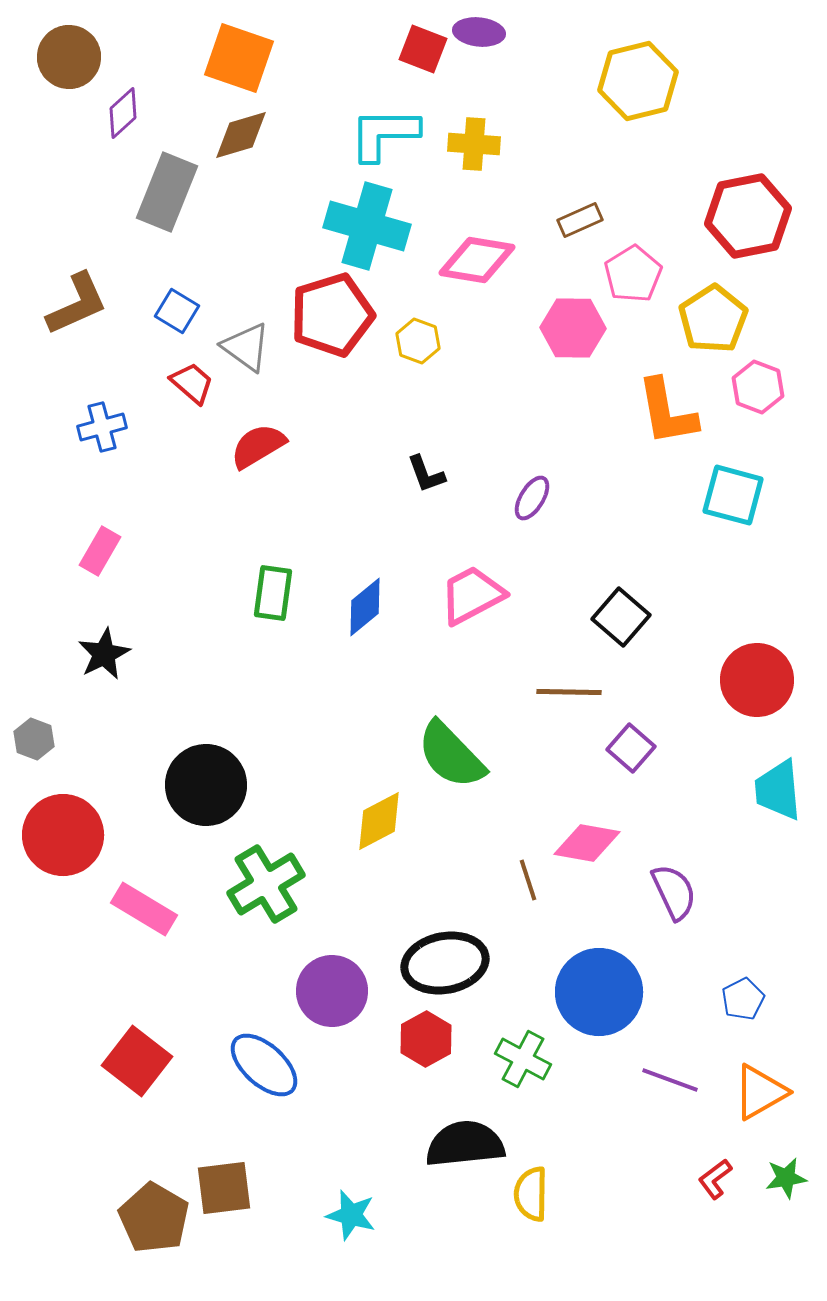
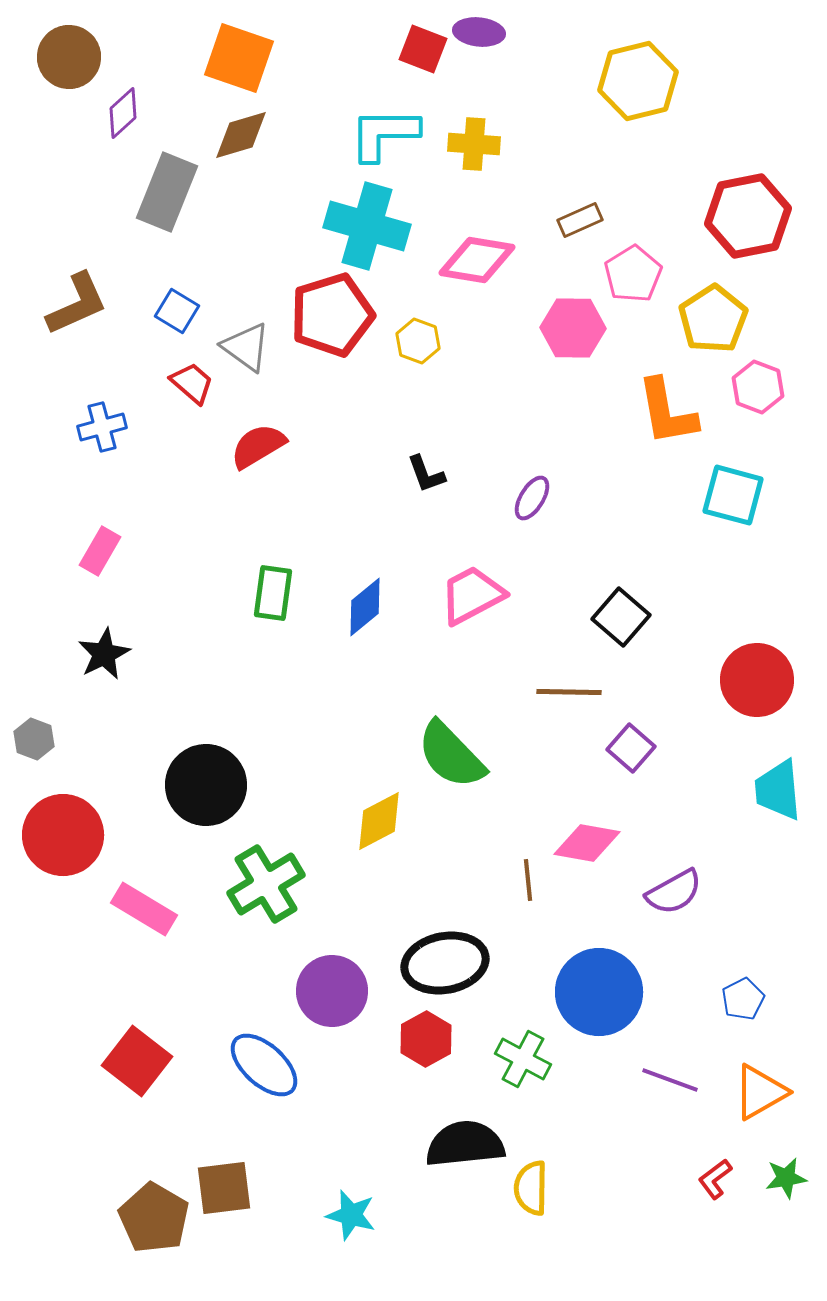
brown line at (528, 880): rotated 12 degrees clockwise
purple semicircle at (674, 892): rotated 86 degrees clockwise
yellow semicircle at (531, 1194): moved 6 px up
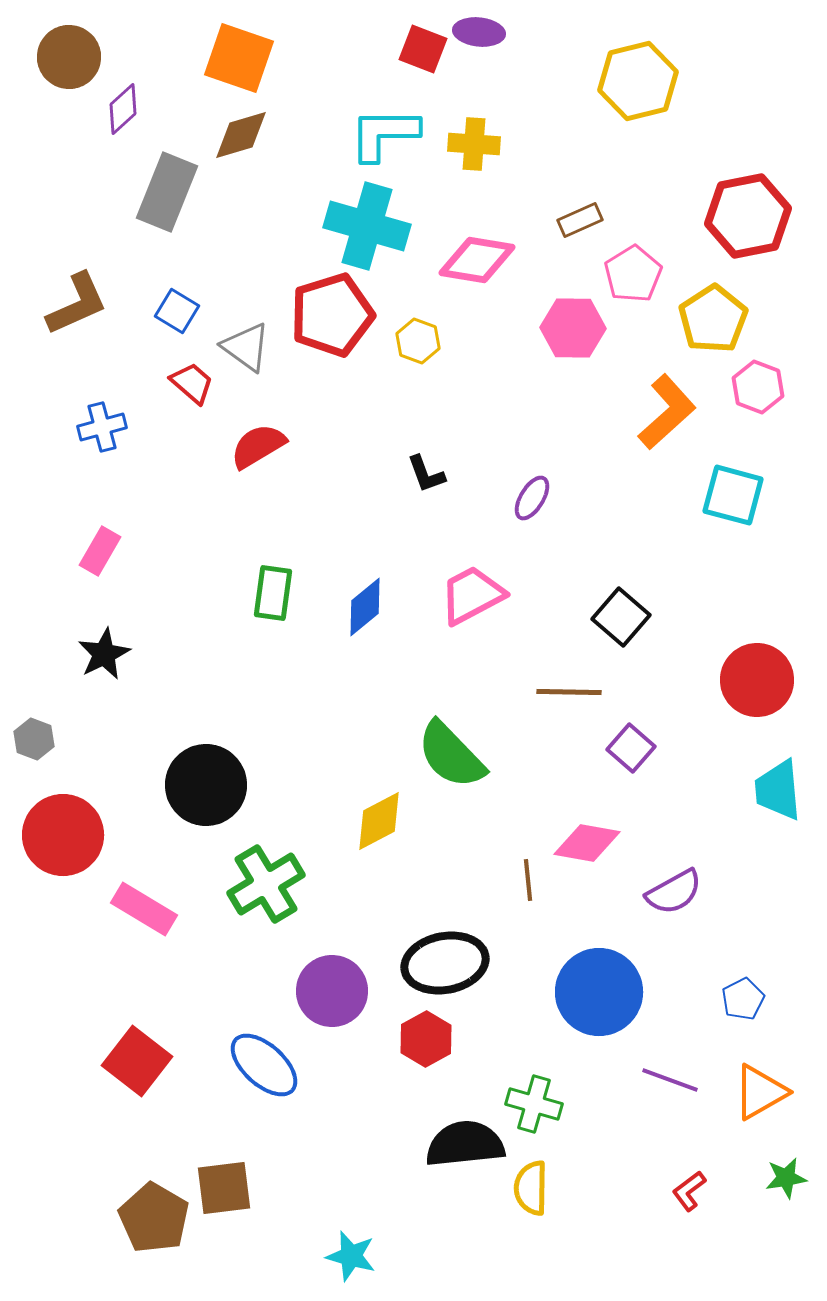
purple diamond at (123, 113): moved 4 px up
orange L-shape at (667, 412): rotated 122 degrees counterclockwise
green cross at (523, 1059): moved 11 px right, 45 px down; rotated 12 degrees counterclockwise
red L-shape at (715, 1179): moved 26 px left, 12 px down
cyan star at (351, 1215): moved 41 px down
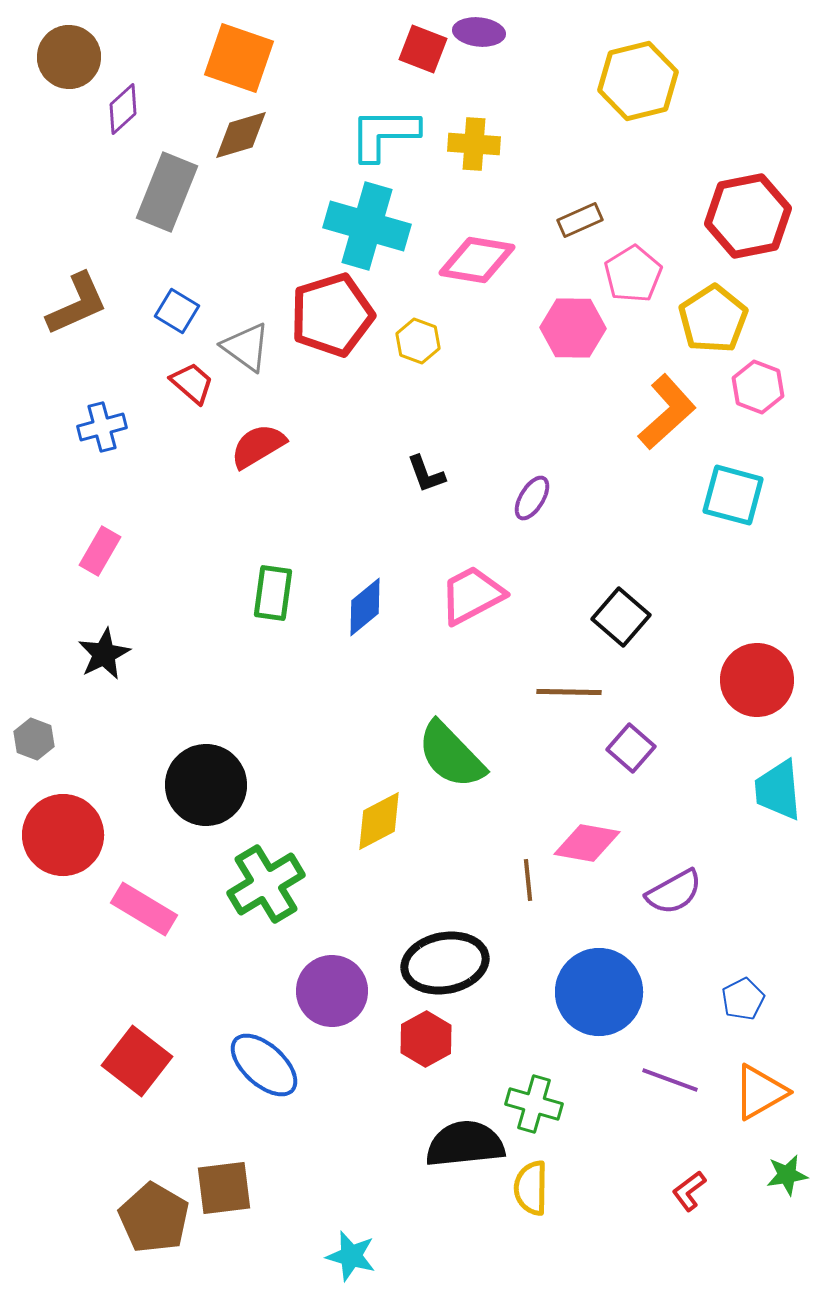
green star at (786, 1178): moved 1 px right, 3 px up
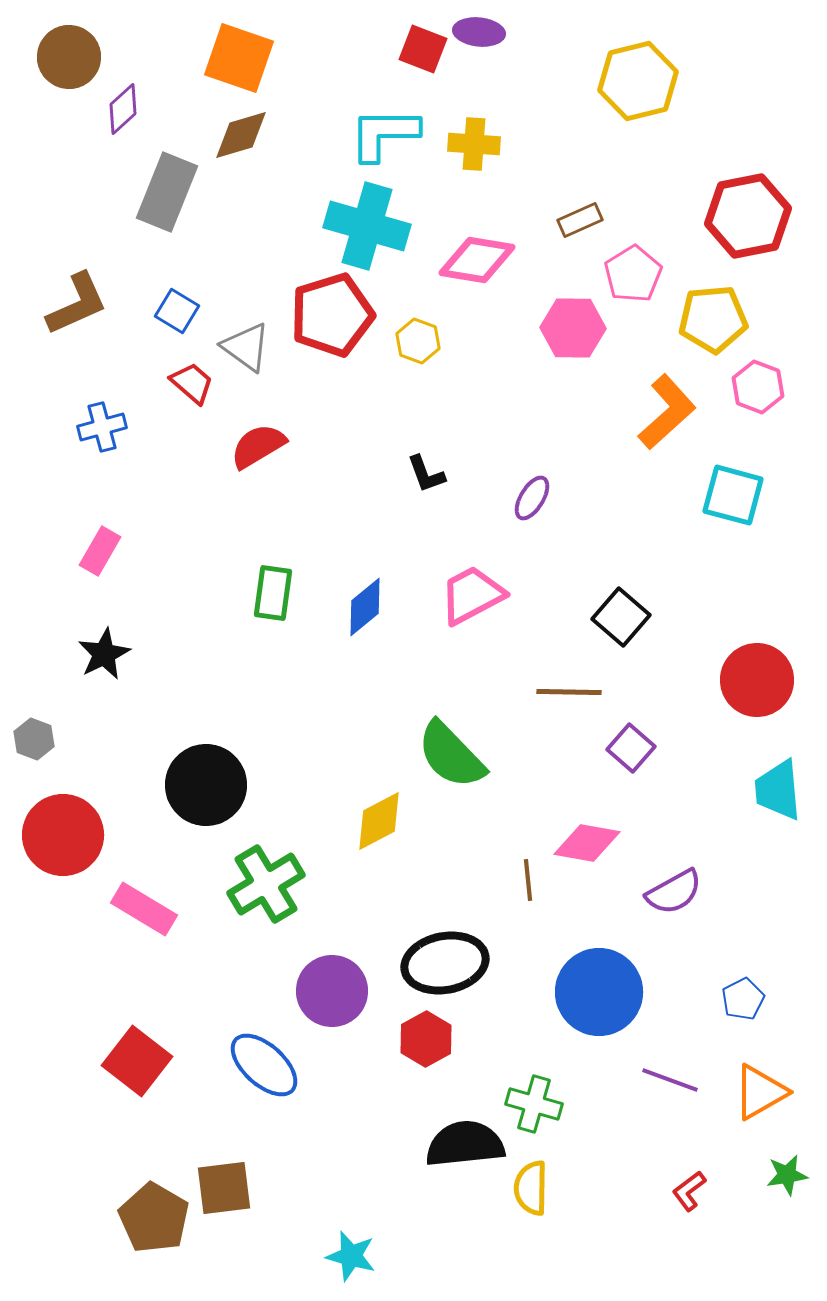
yellow pentagon at (713, 319): rotated 28 degrees clockwise
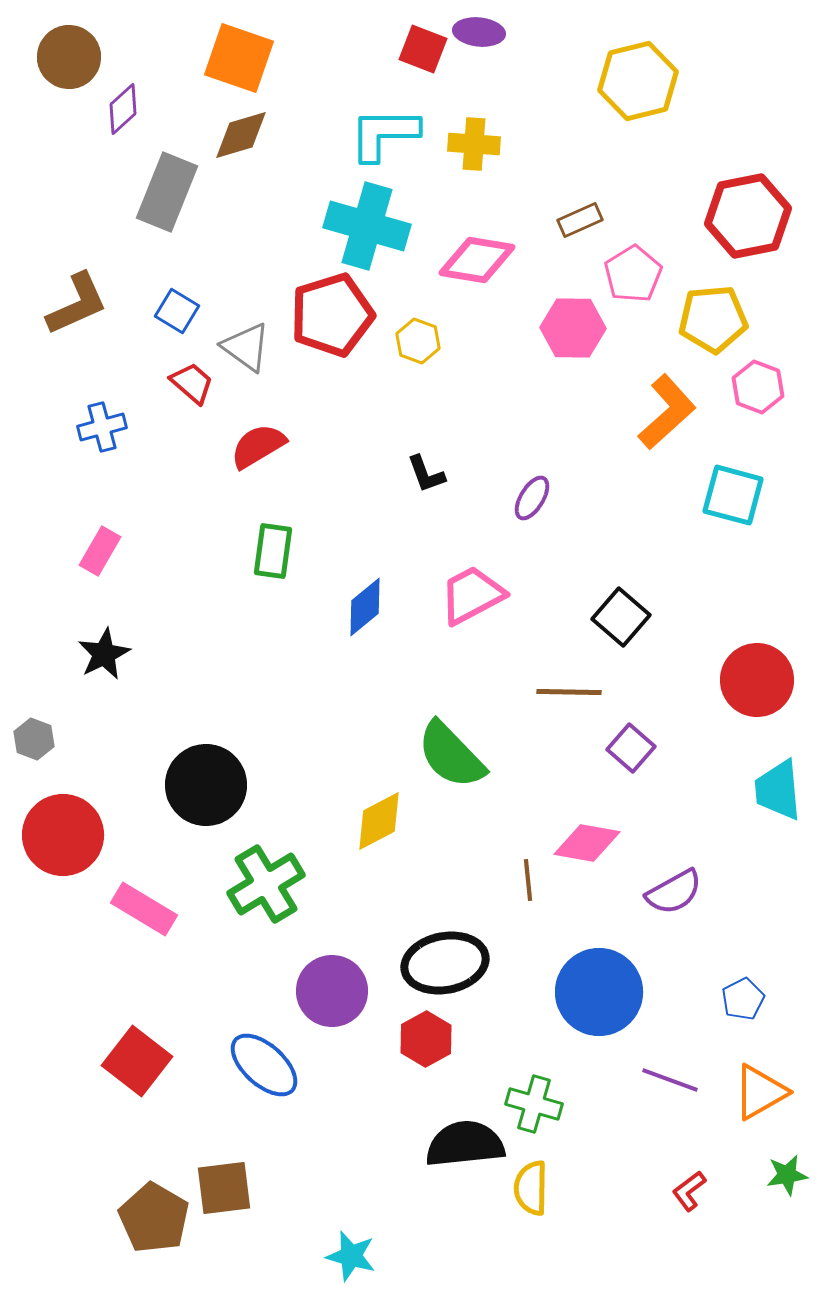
green rectangle at (273, 593): moved 42 px up
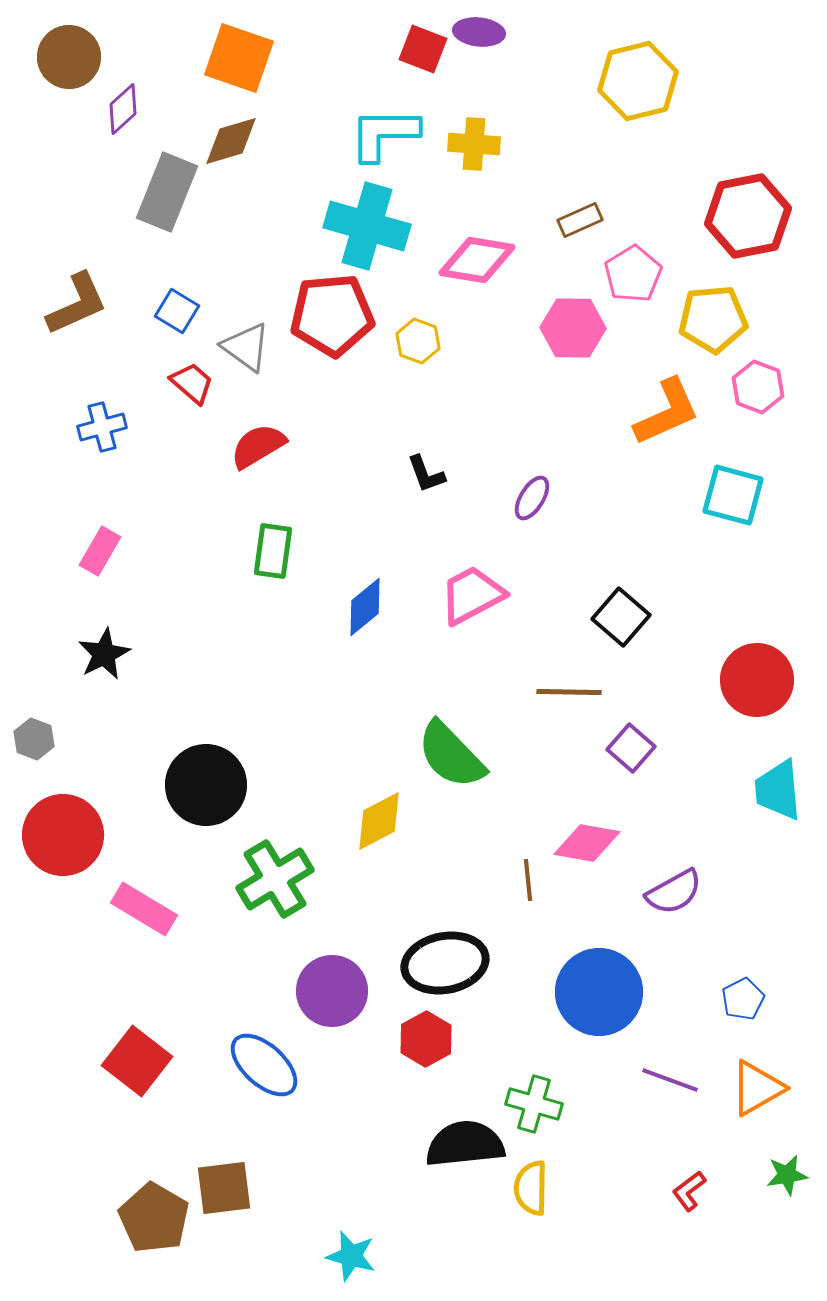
brown diamond at (241, 135): moved 10 px left, 6 px down
red pentagon at (332, 315): rotated 12 degrees clockwise
orange L-shape at (667, 412): rotated 18 degrees clockwise
green cross at (266, 884): moved 9 px right, 5 px up
orange triangle at (760, 1092): moved 3 px left, 4 px up
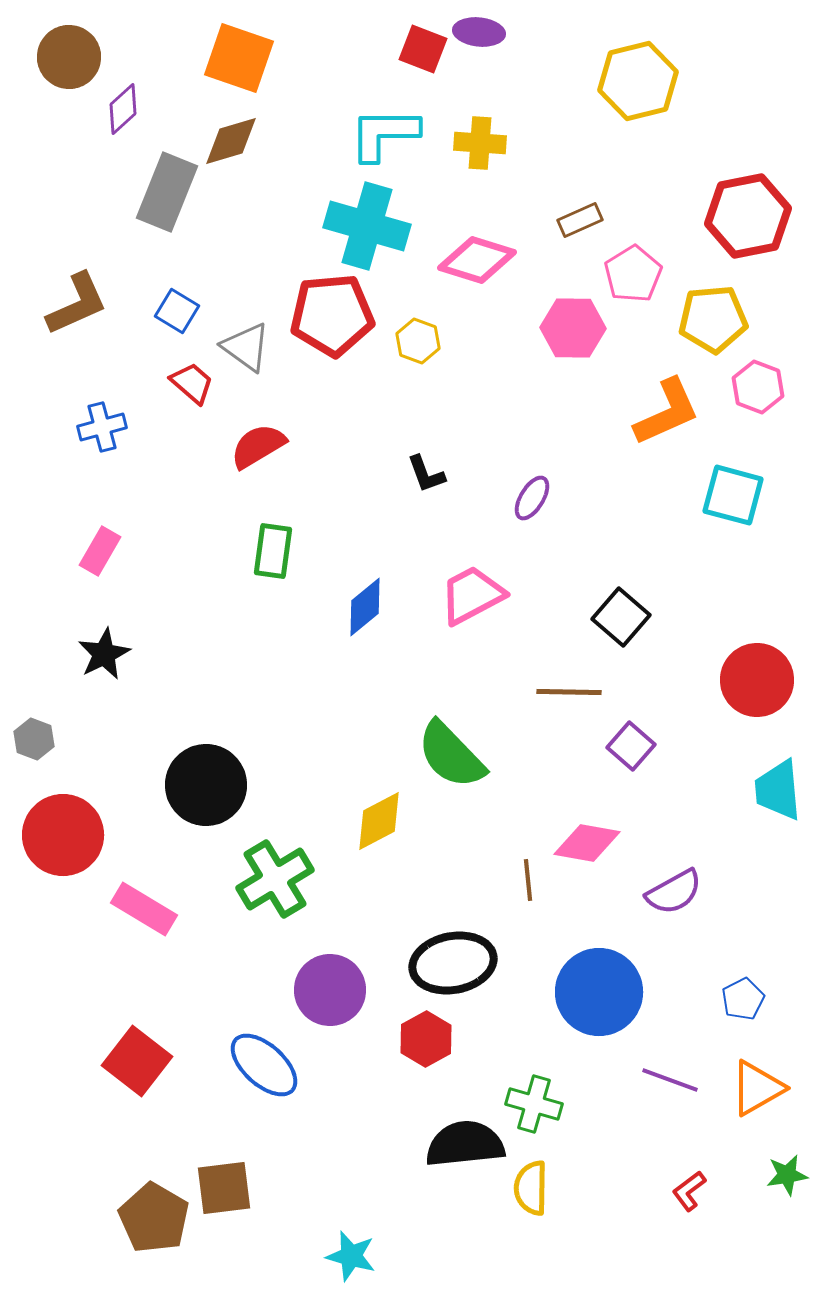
yellow cross at (474, 144): moved 6 px right, 1 px up
pink diamond at (477, 260): rotated 8 degrees clockwise
purple square at (631, 748): moved 2 px up
black ellipse at (445, 963): moved 8 px right
purple circle at (332, 991): moved 2 px left, 1 px up
